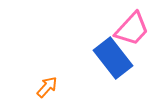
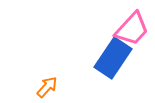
blue rectangle: rotated 72 degrees clockwise
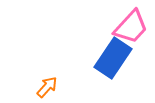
pink trapezoid: moved 1 px left, 2 px up
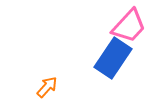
pink trapezoid: moved 2 px left, 1 px up
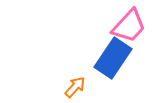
orange arrow: moved 28 px right
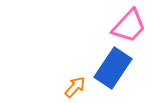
blue rectangle: moved 10 px down
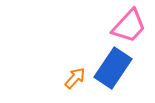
orange arrow: moved 9 px up
